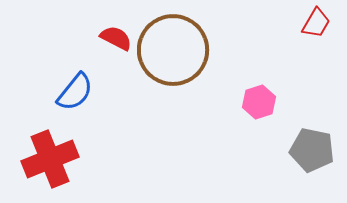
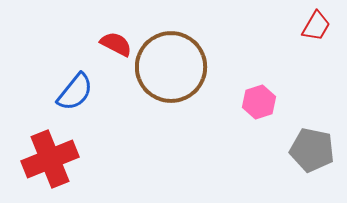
red trapezoid: moved 3 px down
red semicircle: moved 6 px down
brown circle: moved 2 px left, 17 px down
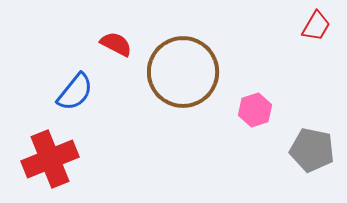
brown circle: moved 12 px right, 5 px down
pink hexagon: moved 4 px left, 8 px down
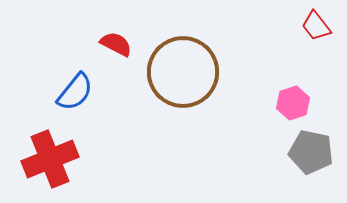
red trapezoid: rotated 112 degrees clockwise
pink hexagon: moved 38 px right, 7 px up
gray pentagon: moved 1 px left, 2 px down
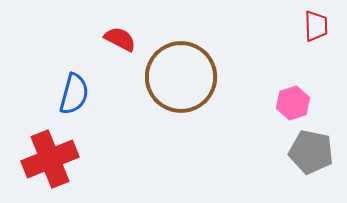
red trapezoid: rotated 144 degrees counterclockwise
red semicircle: moved 4 px right, 5 px up
brown circle: moved 2 px left, 5 px down
blue semicircle: moved 1 px left, 2 px down; rotated 24 degrees counterclockwise
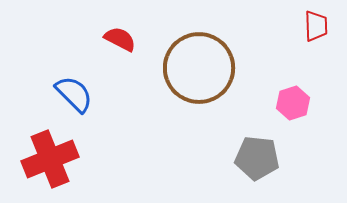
brown circle: moved 18 px right, 9 px up
blue semicircle: rotated 60 degrees counterclockwise
gray pentagon: moved 54 px left, 6 px down; rotated 6 degrees counterclockwise
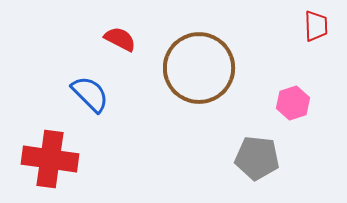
blue semicircle: moved 16 px right
red cross: rotated 30 degrees clockwise
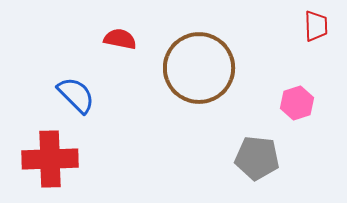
red semicircle: rotated 16 degrees counterclockwise
blue semicircle: moved 14 px left, 1 px down
pink hexagon: moved 4 px right
red cross: rotated 10 degrees counterclockwise
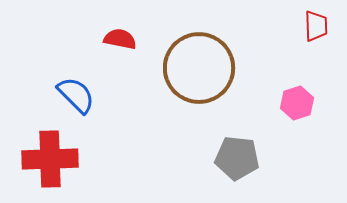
gray pentagon: moved 20 px left
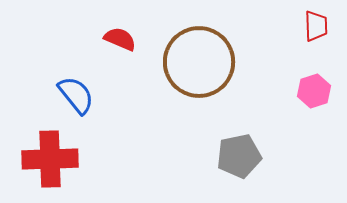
red semicircle: rotated 12 degrees clockwise
brown circle: moved 6 px up
blue semicircle: rotated 6 degrees clockwise
pink hexagon: moved 17 px right, 12 px up
gray pentagon: moved 2 px right, 2 px up; rotated 18 degrees counterclockwise
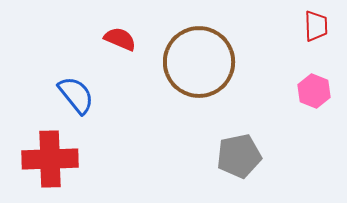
pink hexagon: rotated 20 degrees counterclockwise
